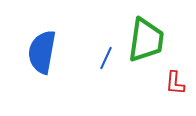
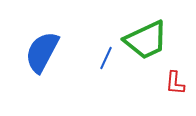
green trapezoid: rotated 57 degrees clockwise
blue semicircle: rotated 18 degrees clockwise
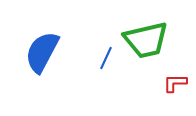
green trapezoid: rotated 12 degrees clockwise
red L-shape: rotated 85 degrees clockwise
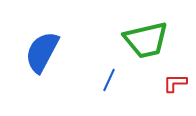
blue line: moved 3 px right, 22 px down
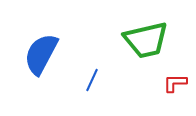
blue semicircle: moved 1 px left, 2 px down
blue line: moved 17 px left
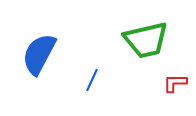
blue semicircle: moved 2 px left
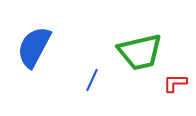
green trapezoid: moved 6 px left, 12 px down
blue semicircle: moved 5 px left, 7 px up
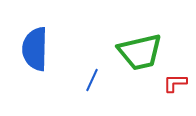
blue semicircle: moved 1 px right, 2 px down; rotated 27 degrees counterclockwise
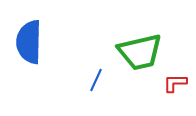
blue semicircle: moved 6 px left, 7 px up
blue line: moved 4 px right
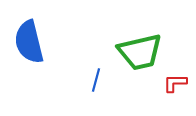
blue semicircle: rotated 15 degrees counterclockwise
blue line: rotated 10 degrees counterclockwise
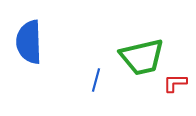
blue semicircle: rotated 12 degrees clockwise
green trapezoid: moved 2 px right, 5 px down
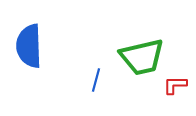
blue semicircle: moved 4 px down
red L-shape: moved 2 px down
